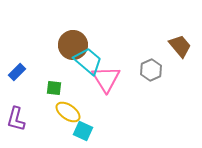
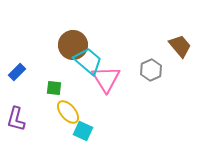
yellow ellipse: rotated 15 degrees clockwise
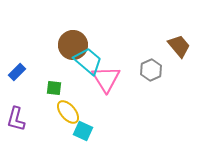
brown trapezoid: moved 1 px left
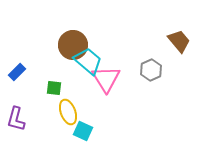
brown trapezoid: moved 5 px up
yellow ellipse: rotated 20 degrees clockwise
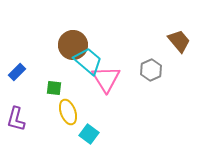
cyan square: moved 6 px right, 3 px down; rotated 12 degrees clockwise
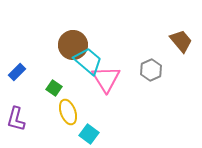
brown trapezoid: moved 2 px right
green square: rotated 28 degrees clockwise
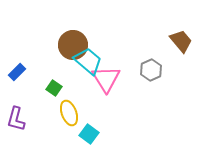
yellow ellipse: moved 1 px right, 1 px down
